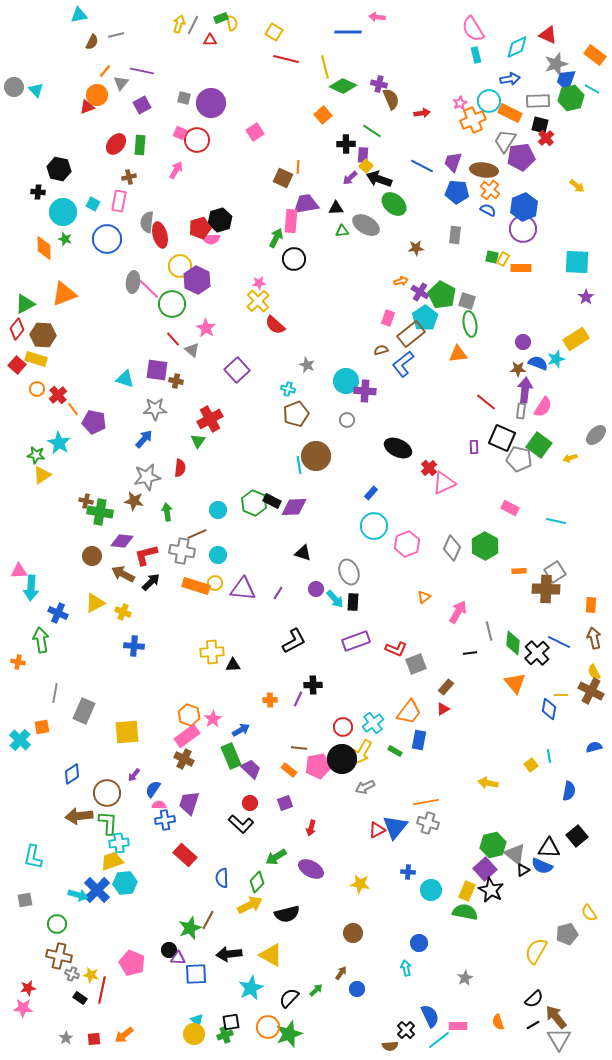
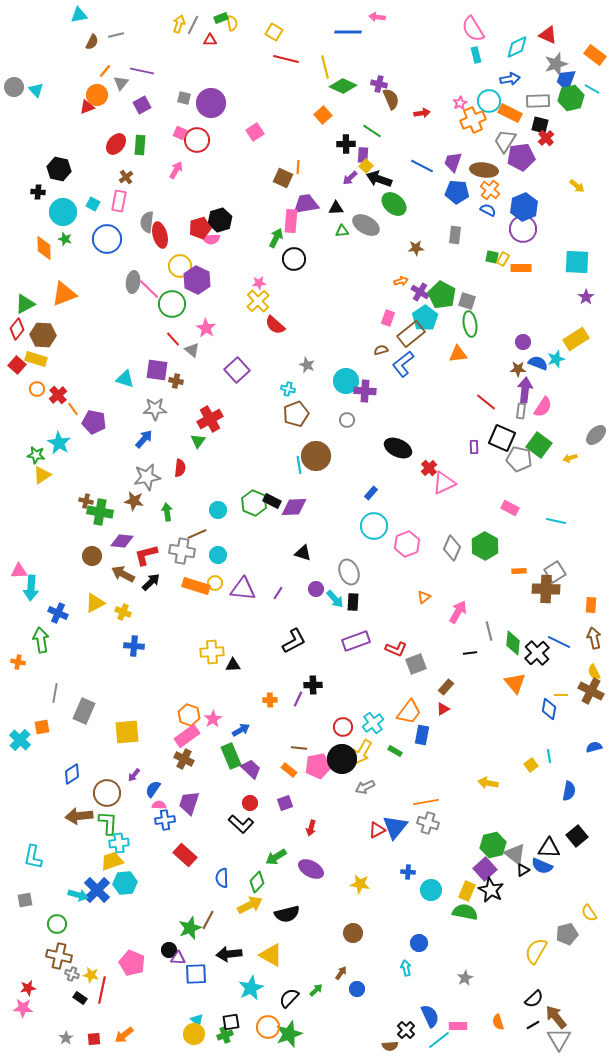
brown cross at (129, 177): moved 3 px left; rotated 24 degrees counterclockwise
blue rectangle at (419, 740): moved 3 px right, 5 px up
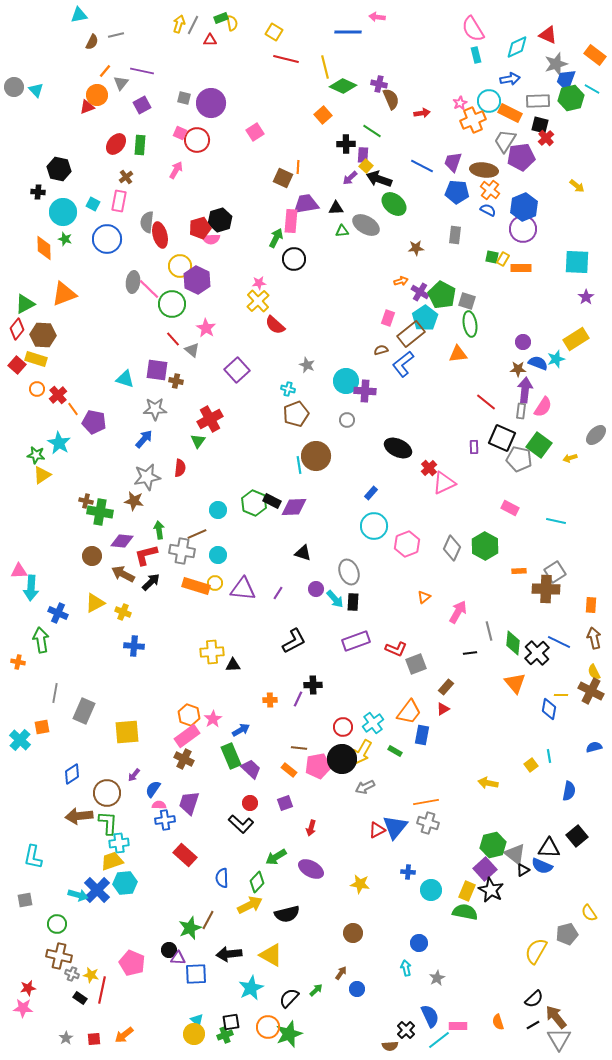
green arrow at (167, 512): moved 8 px left, 18 px down
gray star at (465, 978): moved 28 px left
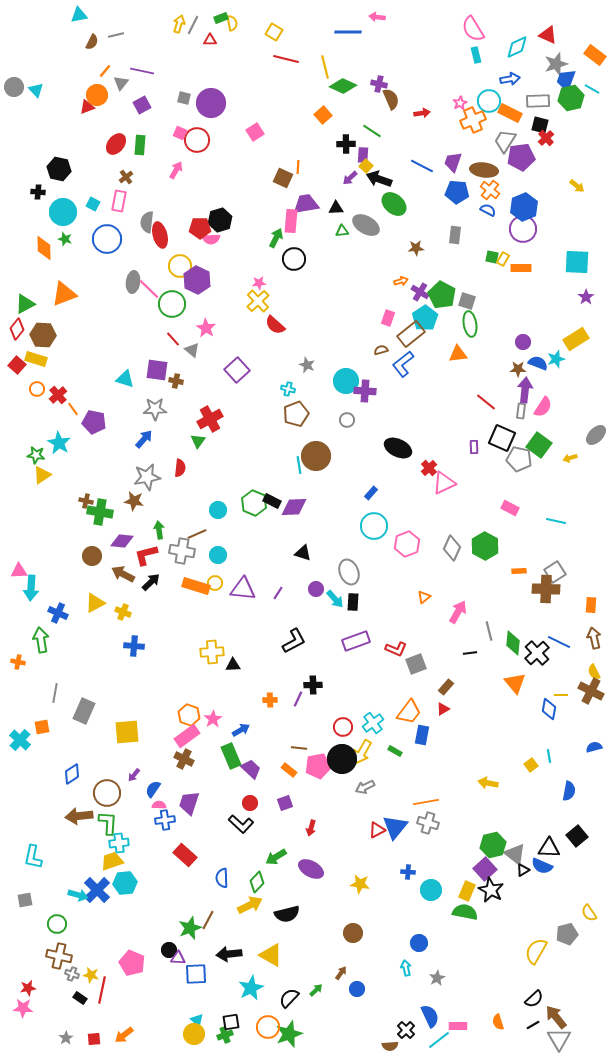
red pentagon at (200, 228): rotated 15 degrees clockwise
